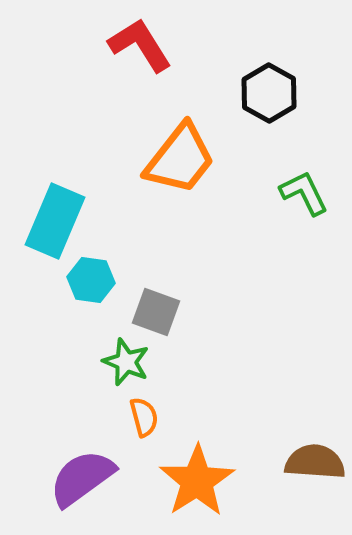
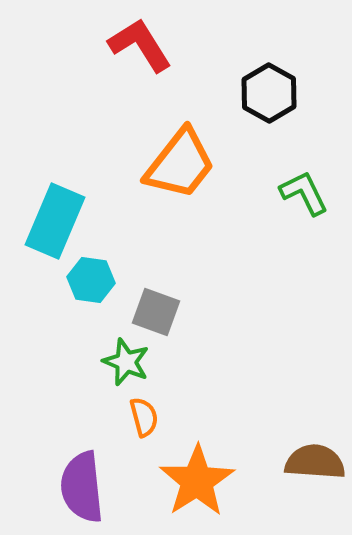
orange trapezoid: moved 5 px down
purple semicircle: moved 9 px down; rotated 60 degrees counterclockwise
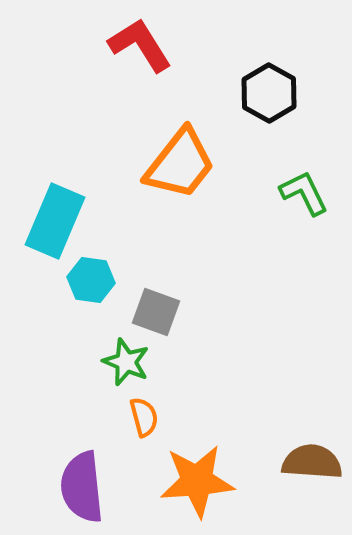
brown semicircle: moved 3 px left
orange star: rotated 28 degrees clockwise
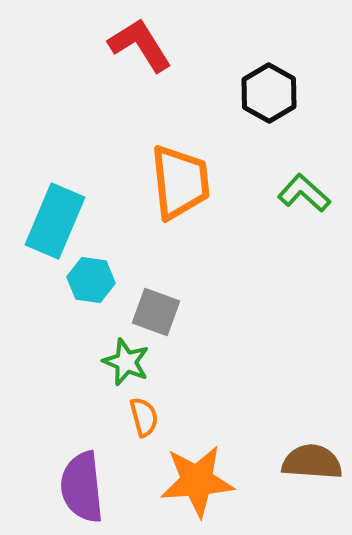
orange trapezoid: moved 18 px down; rotated 44 degrees counterclockwise
green L-shape: rotated 22 degrees counterclockwise
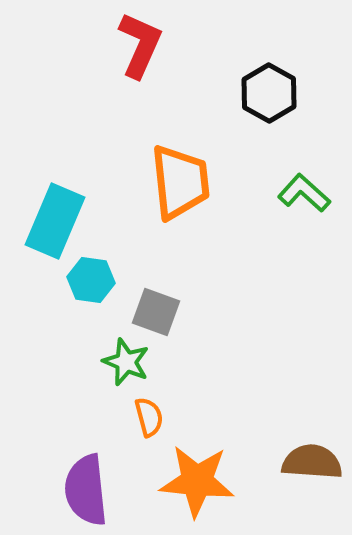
red L-shape: rotated 56 degrees clockwise
orange semicircle: moved 5 px right
orange star: rotated 10 degrees clockwise
purple semicircle: moved 4 px right, 3 px down
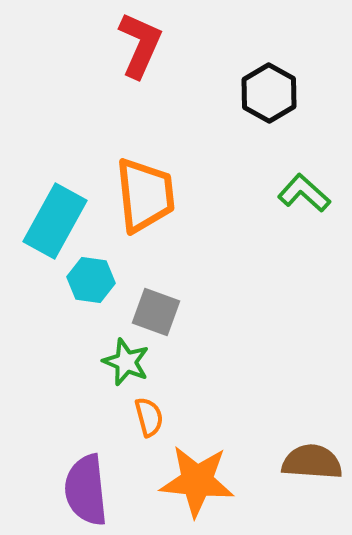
orange trapezoid: moved 35 px left, 13 px down
cyan rectangle: rotated 6 degrees clockwise
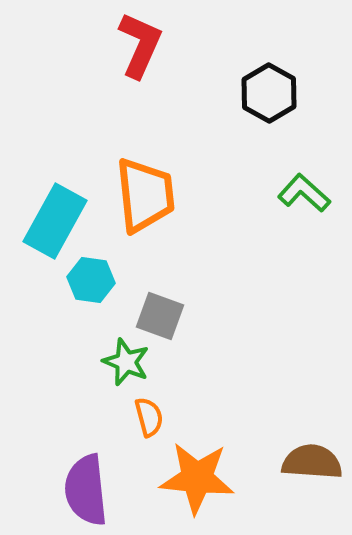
gray square: moved 4 px right, 4 px down
orange star: moved 3 px up
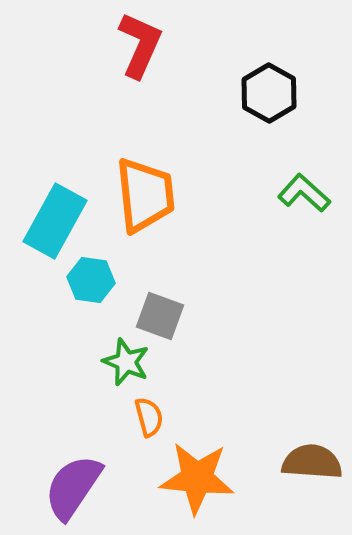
purple semicircle: moved 13 px left, 3 px up; rotated 40 degrees clockwise
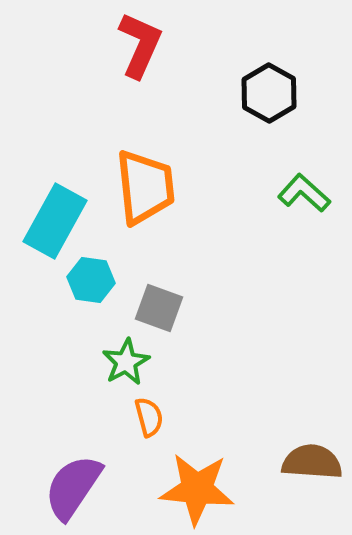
orange trapezoid: moved 8 px up
gray square: moved 1 px left, 8 px up
green star: rotated 21 degrees clockwise
orange star: moved 11 px down
